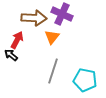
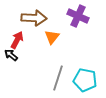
purple cross: moved 16 px right, 2 px down
gray line: moved 5 px right, 7 px down
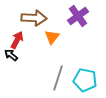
purple cross: rotated 30 degrees clockwise
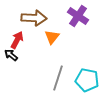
purple cross: rotated 20 degrees counterclockwise
cyan pentagon: moved 2 px right
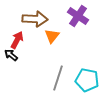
brown arrow: moved 1 px right, 1 px down
orange triangle: moved 1 px up
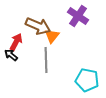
brown arrow: moved 3 px right, 7 px down; rotated 20 degrees clockwise
red arrow: moved 1 px left, 2 px down
gray line: moved 12 px left, 18 px up; rotated 20 degrees counterclockwise
